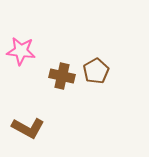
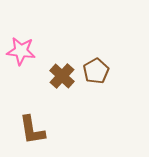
brown cross: rotated 30 degrees clockwise
brown L-shape: moved 4 px right, 2 px down; rotated 52 degrees clockwise
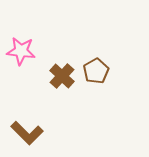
brown L-shape: moved 5 px left, 3 px down; rotated 36 degrees counterclockwise
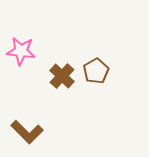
brown L-shape: moved 1 px up
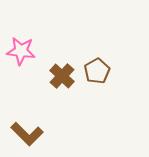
brown pentagon: moved 1 px right
brown L-shape: moved 2 px down
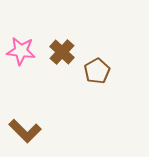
brown cross: moved 24 px up
brown L-shape: moved 2 px left, 3 px up
